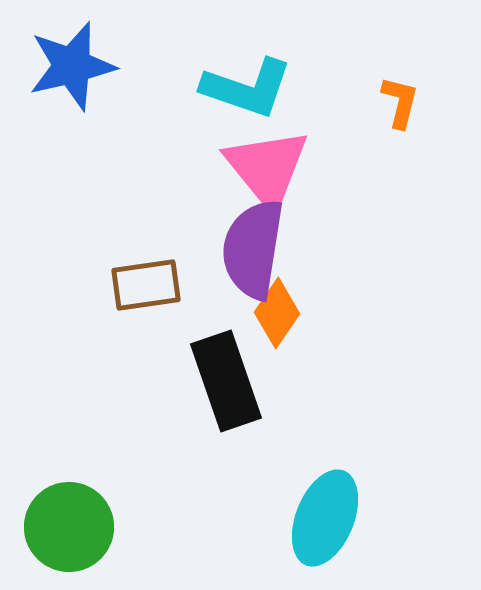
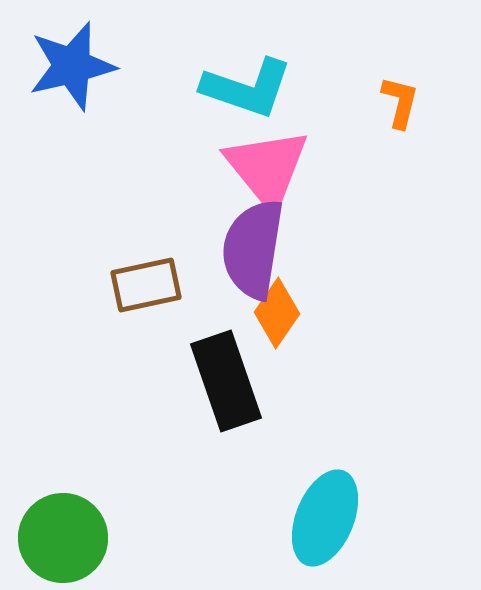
brown rectangle: rotated 4 degrees counterclockwise
green circle: moved 6 px left, 11 px down
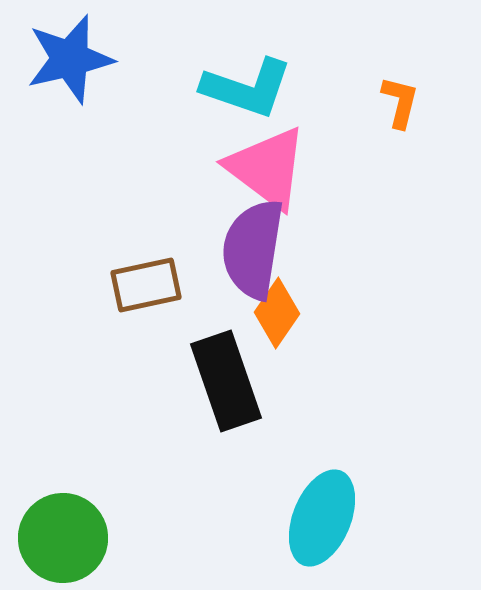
blue star: moved 2 px left, 7 px up
pink triangle: rotated 14 degrees counterclockwise
cyan ellipse: moved 3 px left
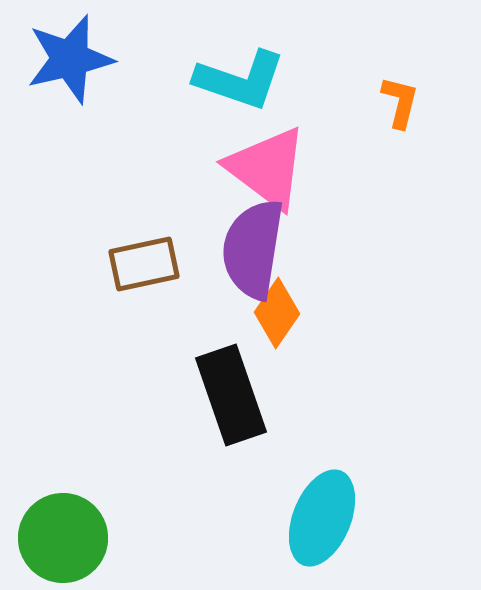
cyan L-shape: moved 7 px left, 8 px up
brown rectangle: moved 2 px left, 21 px up
black rectangle: moved 5 px right, 14 px down
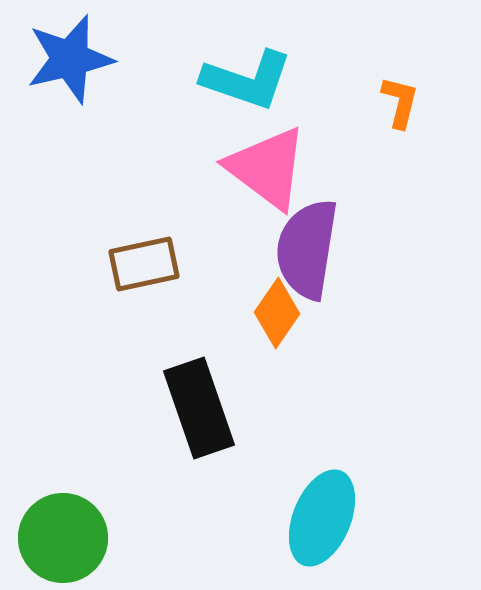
cyan L-shape: moved 7 px right
purple semicircle: moved 54 px right
black rectangle: moved 32 px left, 13 px down
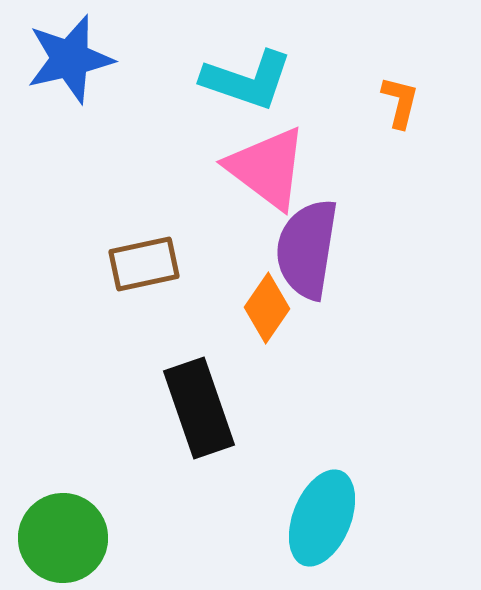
orange diamond: moved 10 px left, 5 px up
